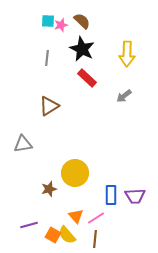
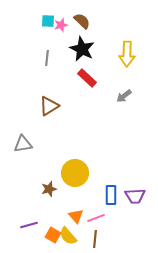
pink line: rotated 12 degrees clockwise
yellow semicircle: moved 1 px right, 1 px down
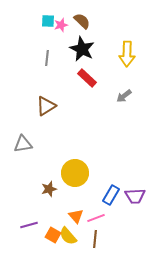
brown triangle: moved 3 px left
blue rectangle: rotated 30 degrees clockwise
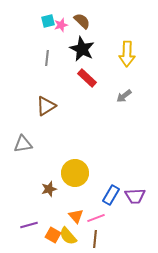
cyan square: rotated 16 degrees counterclockwise
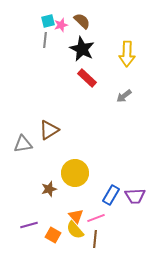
gray line: moved 2 px left, 18 px up
brown triangle: moved 3 px right, 24 px down
yellow semicircle: moved 7 px right, 6 px up
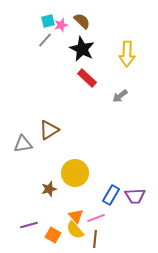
gray line: rotated 35 degrees clockwise
gray arrow: moved 4 px left
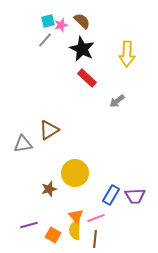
gray arrow: moved 3 px left, 5 px down
yellow semicircle: rotated 42 degrees clockwise
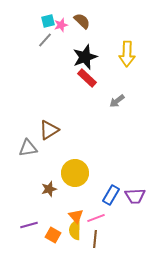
black star: moved 3 px right, 8 px down; rotated 25 degrees clockwise
gray triangle: moved 5 px right, 4 px down
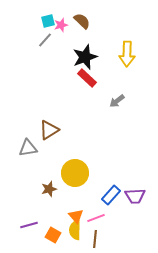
blue rectangle: rotated 12 degrees clockwise
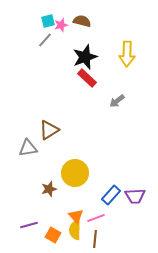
brown semicircle: rotated 30 degrees counterclockwise
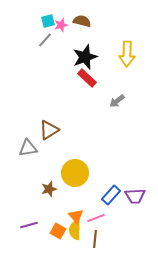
orange square: moved 5 px right, 4 px up
